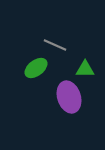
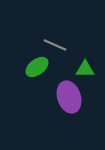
green ellipse: moved 1 px right, 1 px up
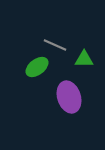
green triangle: moved 1 px left, 10 px up
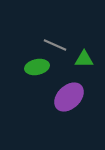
green ellipse: rotated 25 degrees clockwise
purple ellipse: rotated 64 degrees clockwise
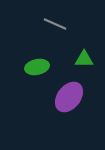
gray line: moved 21 px up
purple ellipse: rotated 8 degrees counterclockwise
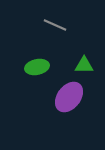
gray line: moved 1 px down
green triangle: moved 6 px down
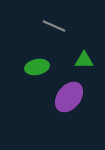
gray line: moved 1 px left, 1 px down
green triangle: moved 5 px up
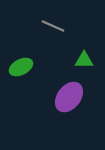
gray line: moved 1 px left
green ellipse: moved 16 px left; rotated 15 degrees counterclockwise
